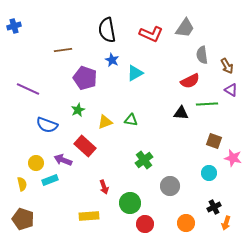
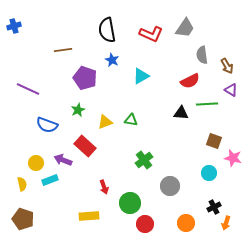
cyan triangle: moved 6 px right, 3 px down
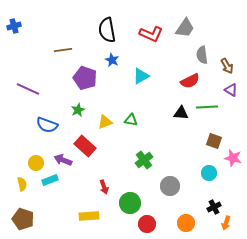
green line: moved 3 px down
red circle: moved 2 px right
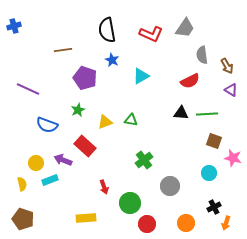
green line: moved 7 px down
yellow rectangle: moved 3 px left, 2 px down
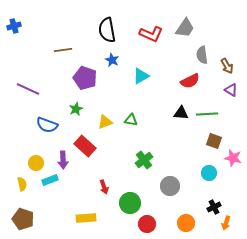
green star: moved 2 px left, 1 px up
purple arrow: rotated 114 degrees counterclockwise
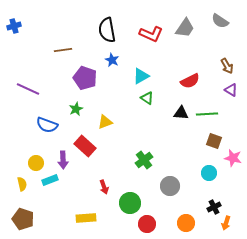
gray semicircle: moved 18 px right, 34 px up; rotated 48 degrees counterclockwise
green triangle: moved 16 px right, 22 px up; rotated 24 degrees clockwise
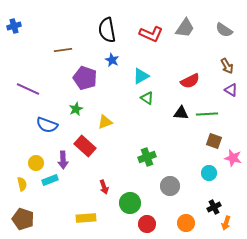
gray semicircle: moved 4 px right, 9 px down
green cross: moved 3 px right, 3 px up; rotated 18 degrees clockwise
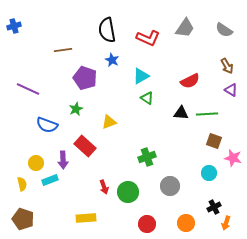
red L-shape: moved 3 px left, 4 px down
yellow triangle: moved 4 px right
green circle: moved 2 px left, 11 px up
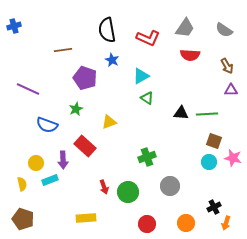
red semicircle: moved 26 px up; rotated 30 degrees clockwise
purple triangle: rotated 32 degrees counterclockwise
cyan circle: moved 11 px up
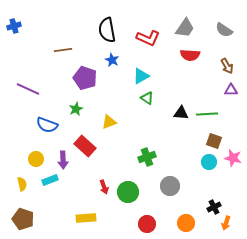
yellow circle: moved 4 px up
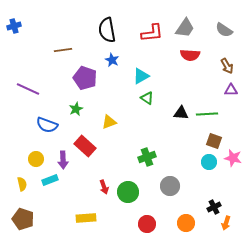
red L-shape: moved 4 px right, 5 px up; rotated 30 degrees counterclockwise
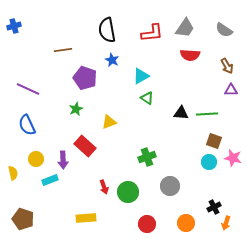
blue semicircle: moved 20 px left; rotated 45 degrees clockwise
yellow semicircle: moved 9 px left, 11 px up
